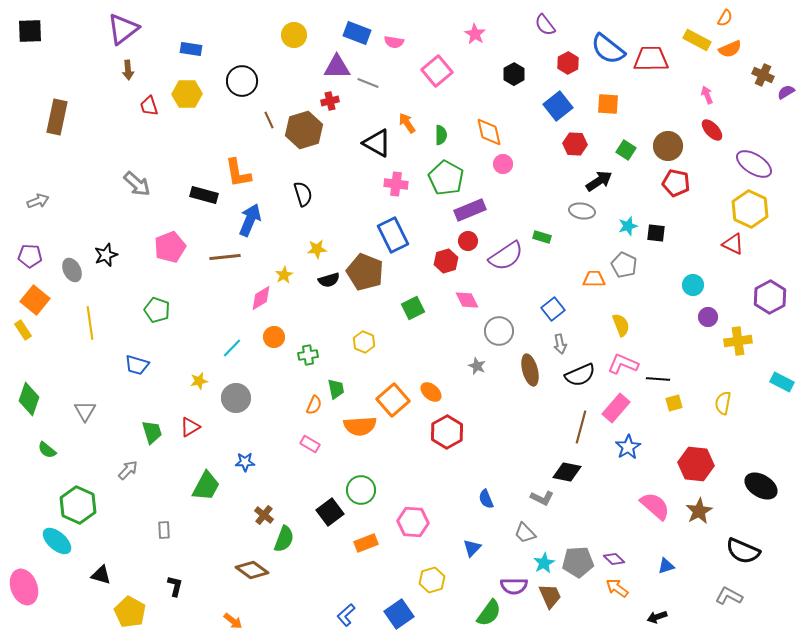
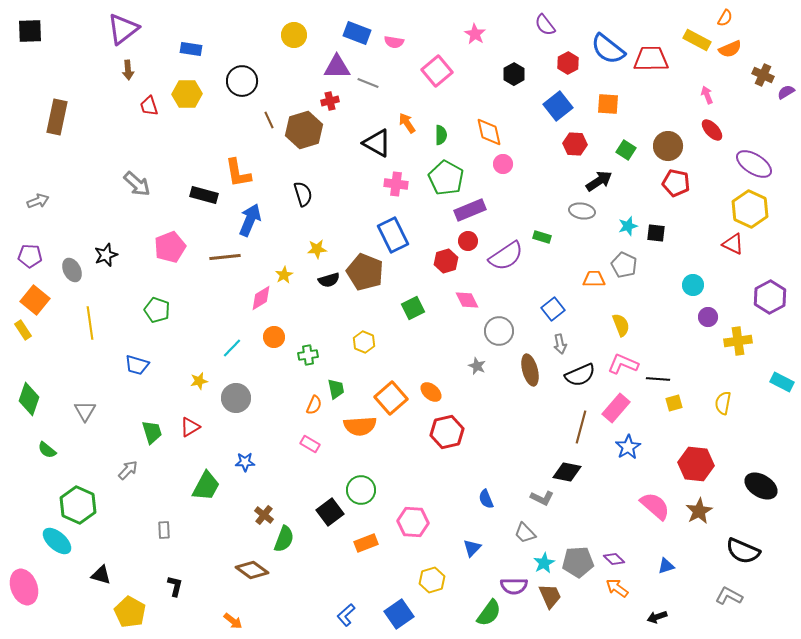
orange square at (393, 400): moved 2 px left, 2 px up
red hexagon at (447, 432): rotated 16 degrees clockwise
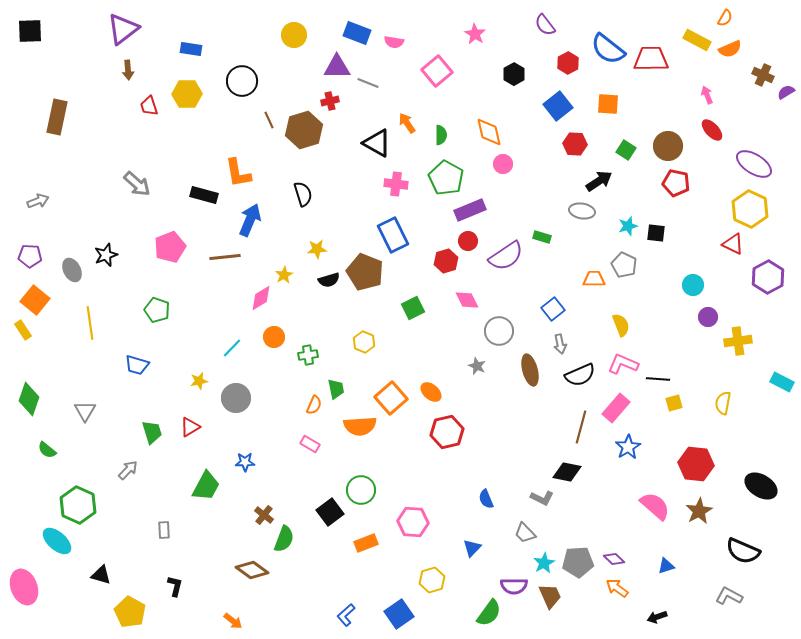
purple hexagon at (770, 297): moved 2 px left, 20 px up
